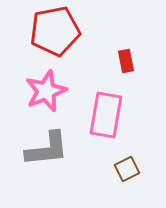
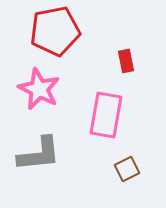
pink star: moved 7 px left, 2 px up; rotated 24 degrees counterclockwise
gray L-shape: moved 8 px left, 5 px down
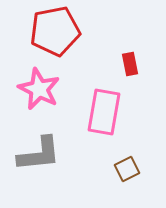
red rectangle: moved 4 px right, 3 px down
pink rectangle: moved 2 px left, 3 px up
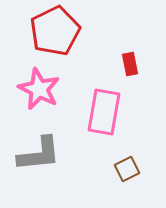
red pentagon: rotated 15 degrees counterclockwise
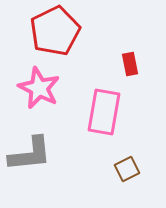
pink star: moved 1 px up
gray L-shape: moved 9 px left
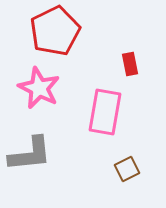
pink rectangle: moved 1 px right
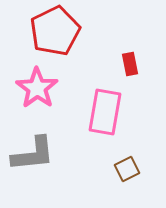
pink star: moved 2 px left; rotated 9 degrees clockwise
gray L-shape: moved 3 px right
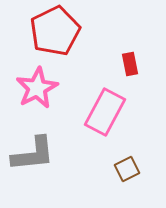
pink star: rotated 9 degrees clockwise
pink rectangle: rotated 18 degrees clockwise
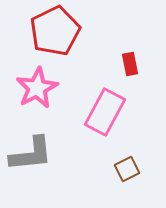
gray L-shape: moved 2 px left
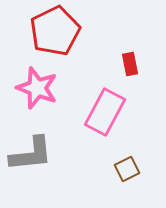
pink star: rotated 24 degrees counterclockwise
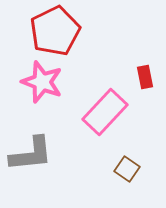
red rectangle: moved 15 px right, 13 px down
pink star: moved 5 px right, 6 px up
pink rectangle: rotated 15 degrees clockwise
brown square: rotated 30 degrees counterclockwise
